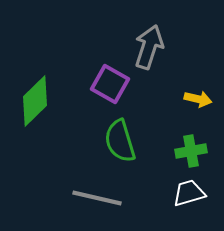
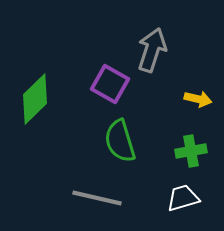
gray arrow: moved 3 px right, 3 px down
green diamond: moved 2 px up
white trapezoid: moved 6 px left, 5 px down
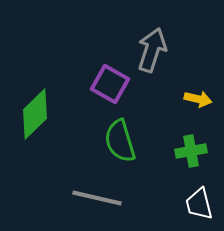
green diamond: moved 15 px down
white trapezoid: moved 16 px right, 6 px down; rotated 88 degrees counterclockwise
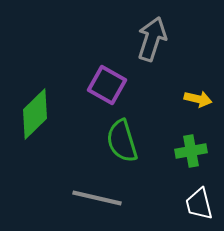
gray arrow: moved 11 px up
purple square: moved 3 px left, 1 px down
green semicircle: moved 2 px right
